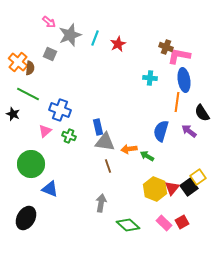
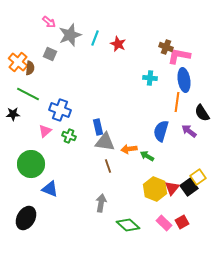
red star: rotated 21 degrees counterclockwise
black star: rotated 24 degrees counterclockwise
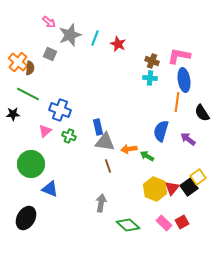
brown cross: moved 14 px left, 14 px down
purple arrow: moved 1 px left, 8 px down
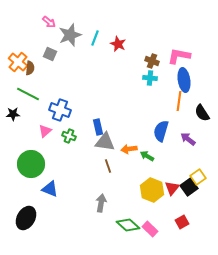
orange line: moved 2 px right, 1 px up
yellow hexagon: moved 3 px left, 1 px down
pink rectangle: moved 14 px left, 6 px down
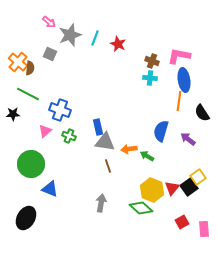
green diamond: moved 13 px right, 17 px up
pink rectangle: moved 54 px right; rotated 42 degrees clockwise
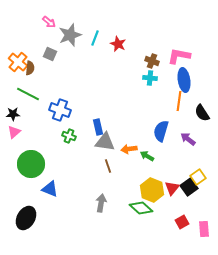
pink triangle: moved 31 px left, 1 px down
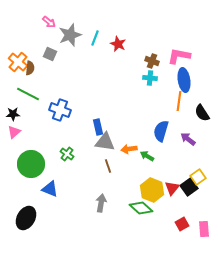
green cross: moved 2 px left, 18 px down; rotated 16 degrees clockwise
red square: moved 2 px down
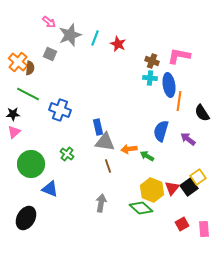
blue ellipse: moved 15 px left, 5 px down
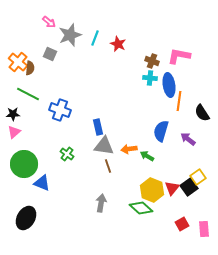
gray triangle: moved 1 px left, 4 px down
green circle: moved 7 px left
blue triangle: moved 8 px left, 6 px up
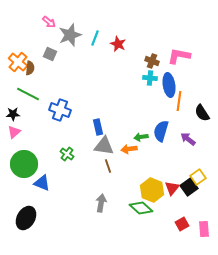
green arrow: moved 6 px left, 19 px up; rotated 40 degrees counterclockwise
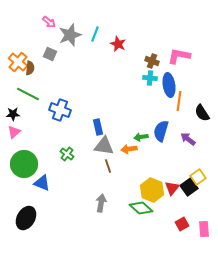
cyan line: moved 4 px up
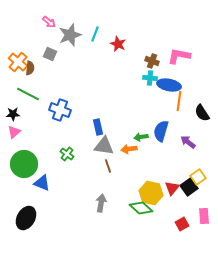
blue ellipse: rotated 70 degrees counterclockwise
purple arrow: moved 3 px down
yellow hexagon: moved 1 px left, 3 px down; rotated 10 degrees counterclockwise
pink rectangle: moved 13 px up
